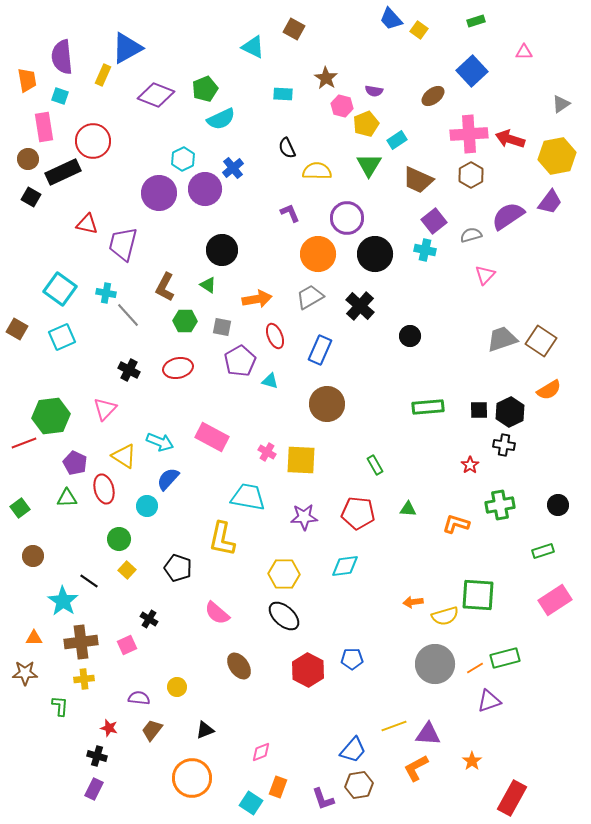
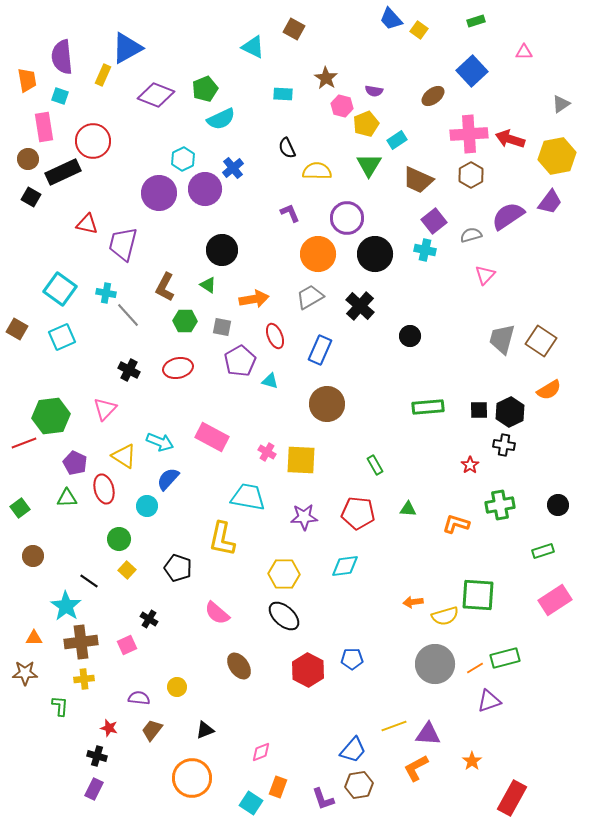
orange arrow at (257, 299): moved 3 px left
gray trapezoid at (502, 339): rotated 56 degrees counterclockwise
cyan star at (63, 601): moved 3 px right, 5 px down
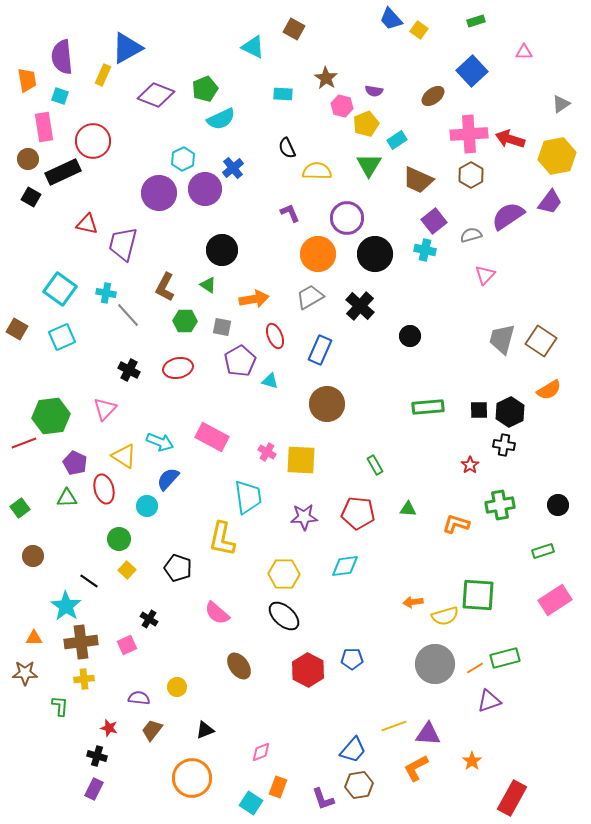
cyan trapezoid at (248, 497): rotated 72 degrees clockwise
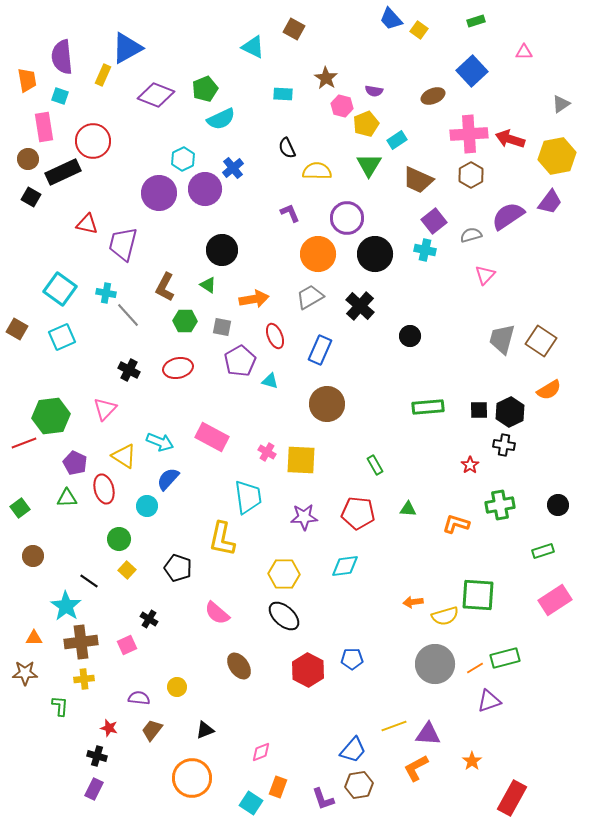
brown ellipse at (433, 96): rotated 15 degrees clockwise
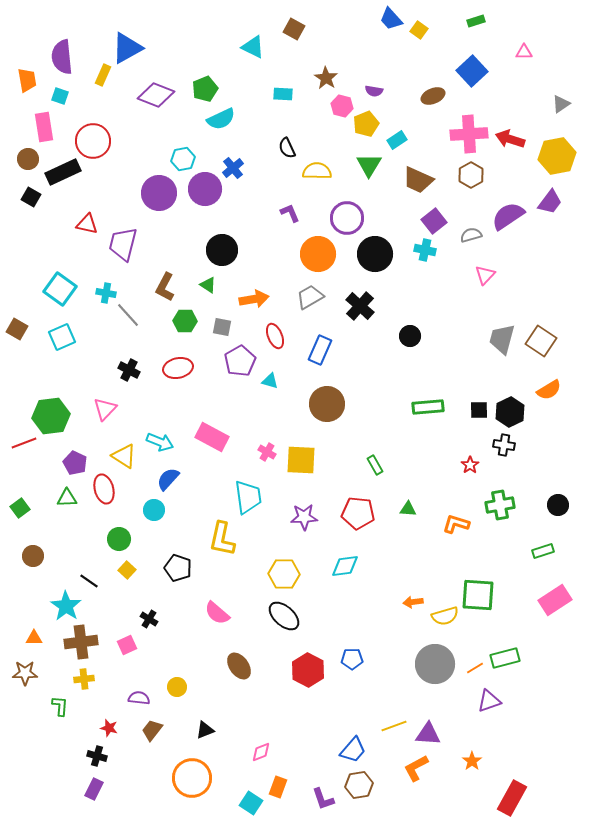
cyan hexagon at (183, 159): rotated 15 degrees clockwise
cyan circle at (147, 506): moved 7 px right, 4 px down
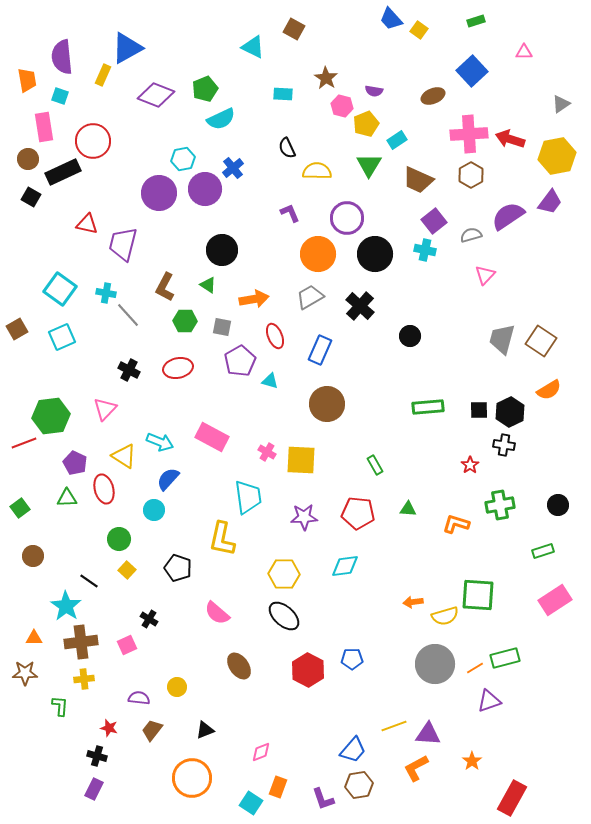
brown square at (17, 329): rotated 30 degrees clockwise
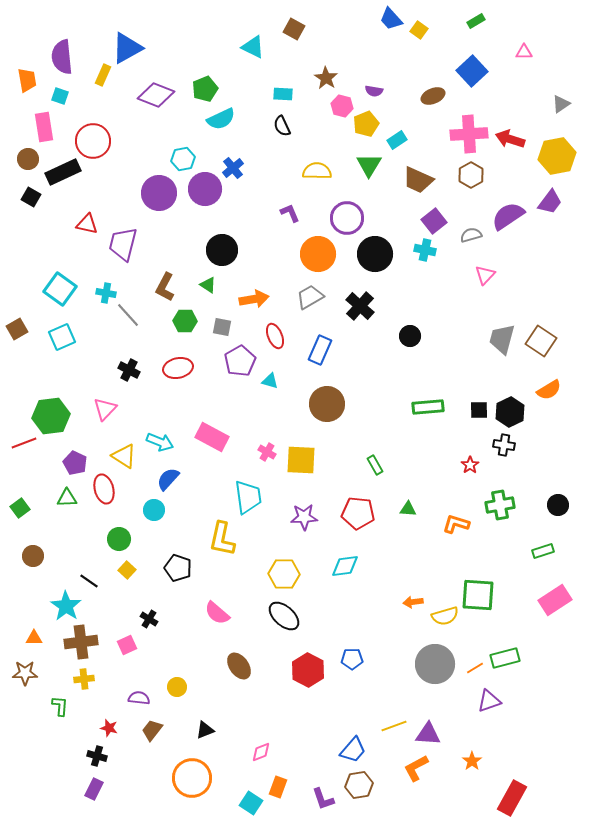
green rectangle at (476, 21): rotated 12 degrees counterclockwise
black semicircle at (287, 148): moved 5 px left, 22 px up
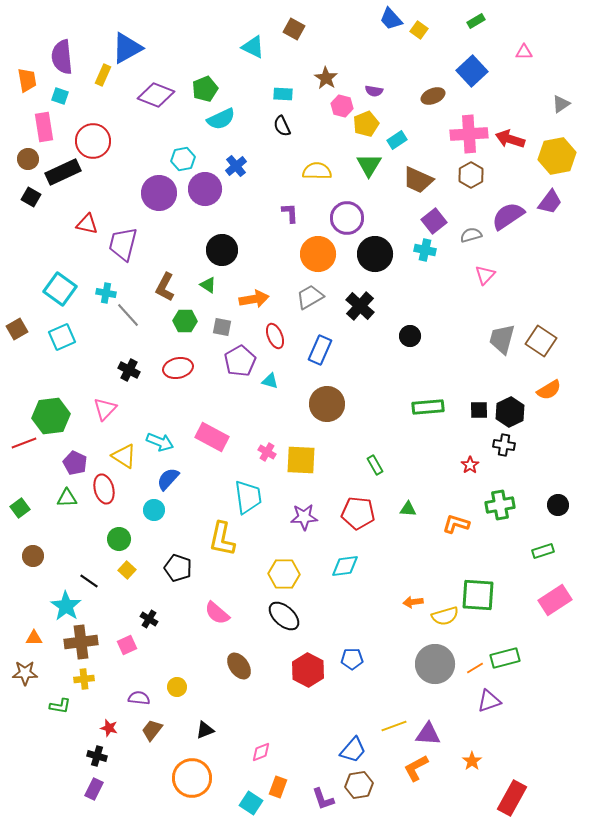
blue cross at (233, 168): moved 3 px right, 2 px up
purple L-shape at (290, 213): rotated 20 degrees clockwise
green L-shape at (60, 706): rotated 95 degrees clockwise
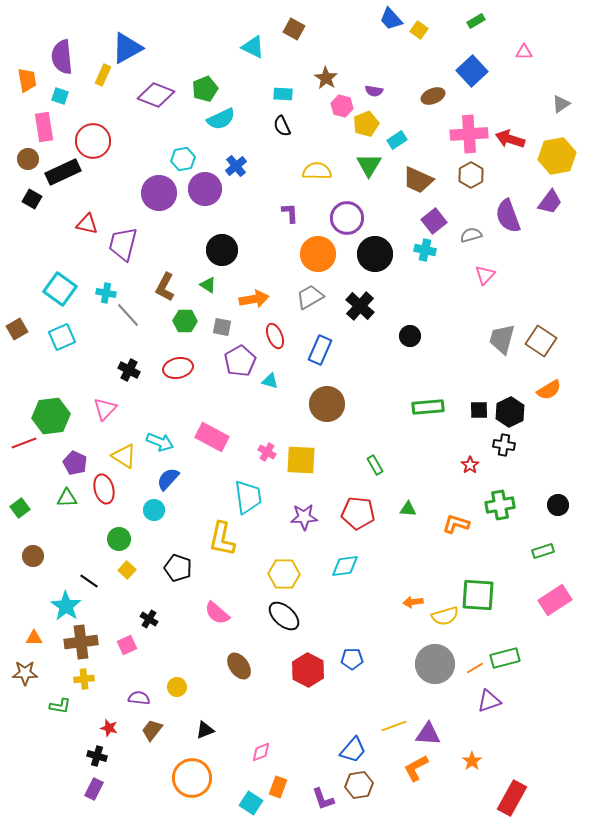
black square at (31, 197): moved 1 px right, 2 px down
purple semicircle at (508, 216): rotated 76 degrees counterclockwise
